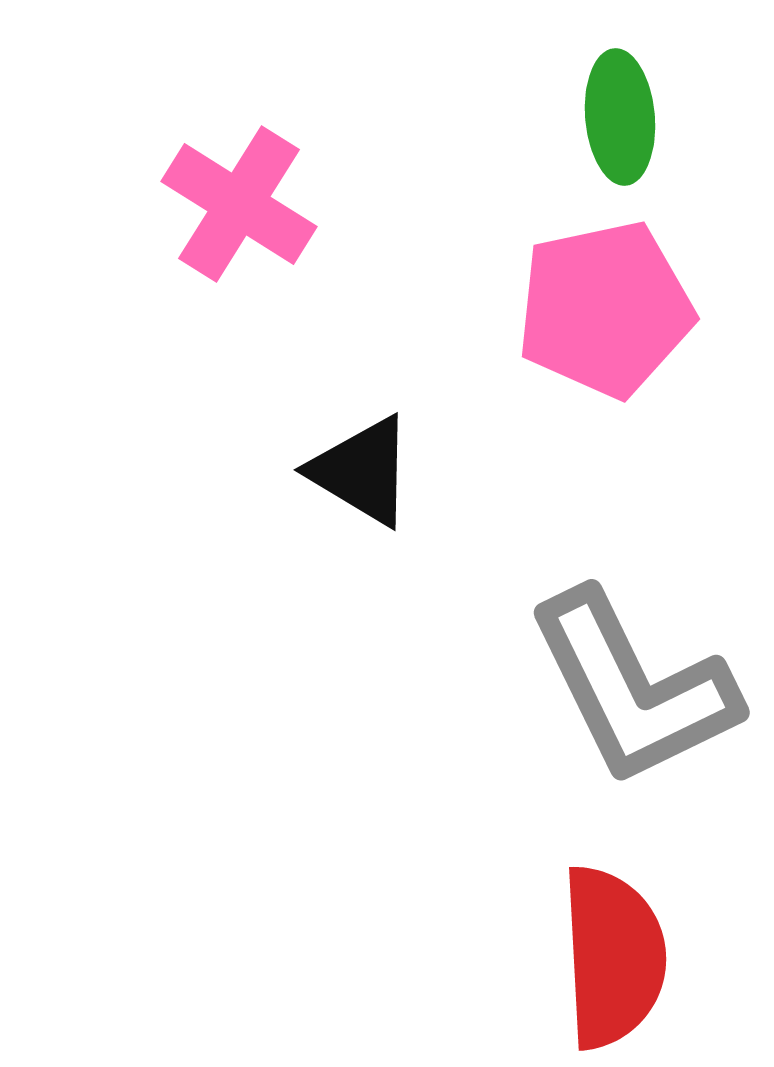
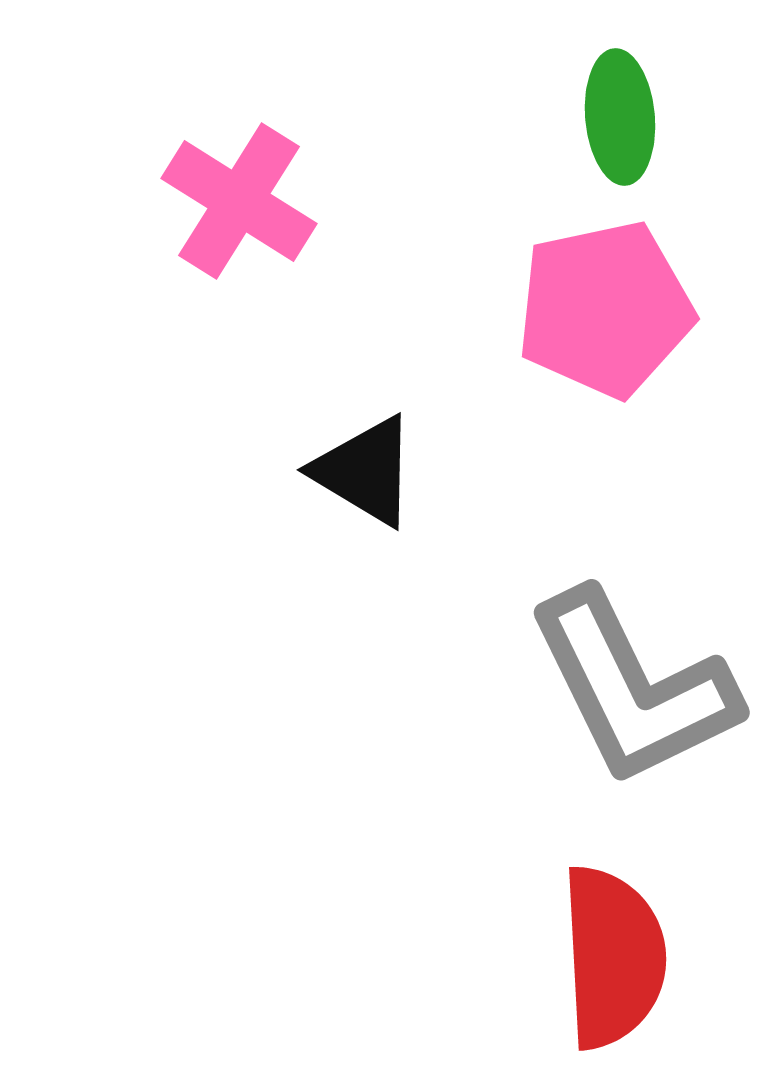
pink cross: moved 3 px up
black triangle: moved 3 px right
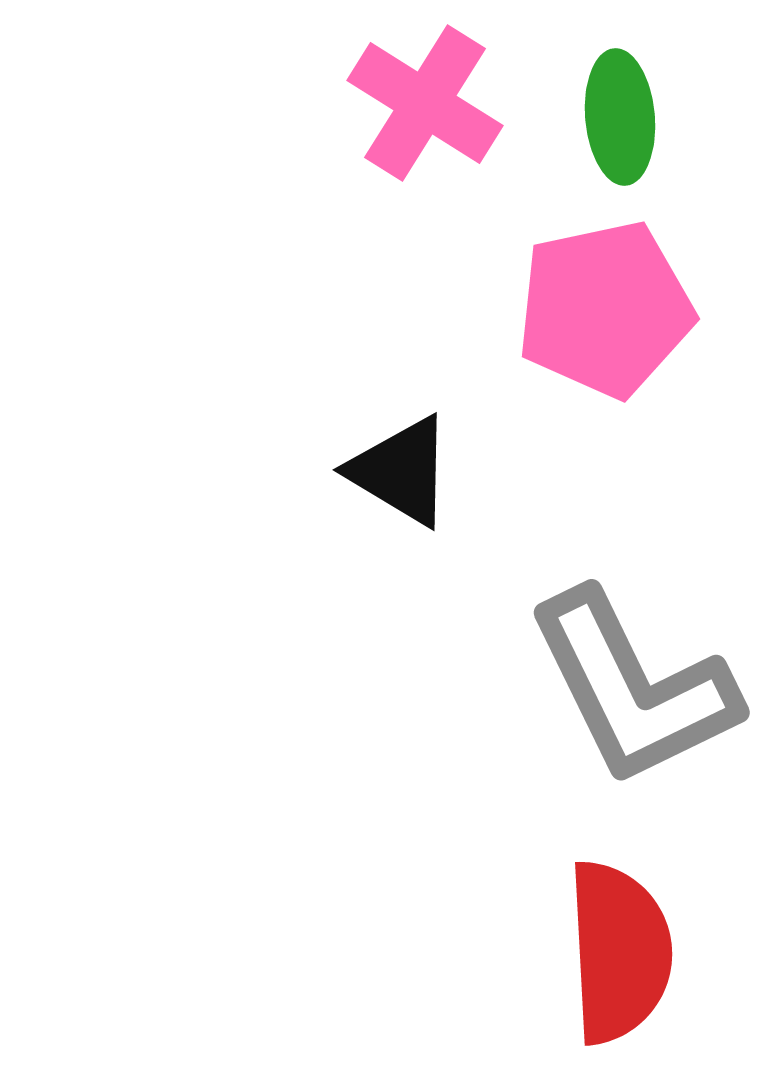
pink cross: moved 186 px right, 98 px up
black triangle: moved 36 px right
red semicircle: moved 6 px right, 5 px up
